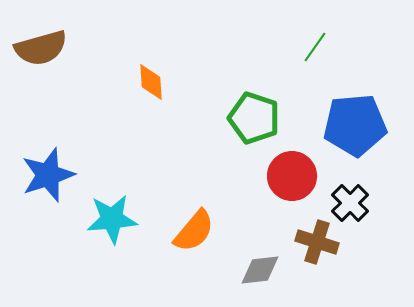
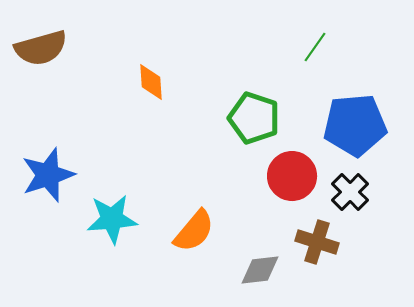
black cross: moved 11 px up
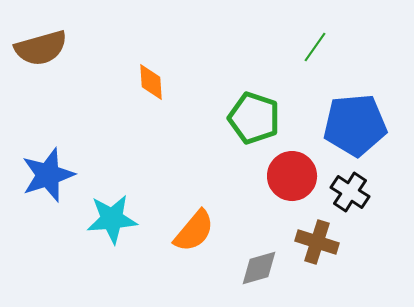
black cross: rotated 12 degrees counterclockwise
gray diamond: moved 1 px left, 2 px up; rotated 9 degrees counterclockwise
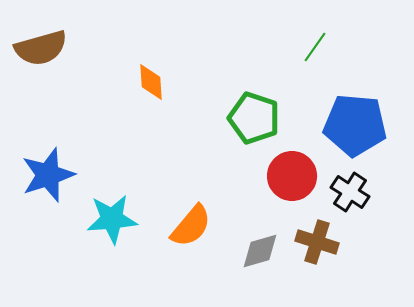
blue pentagon: rotated 10 degrees clockwise
orange semicircle: moved 3 px left, 5 px up
gray diamond: moved 1 px right, 17 px up
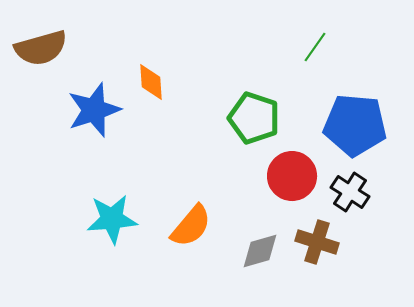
blue star: moved 46 px right, 65 px up
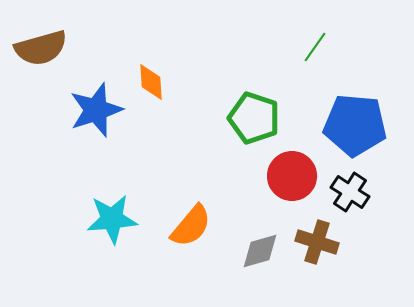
blue star: moved 2 px right
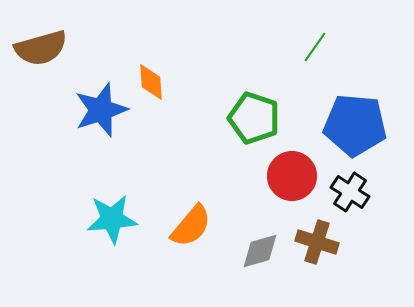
blue star: moved 5 px right
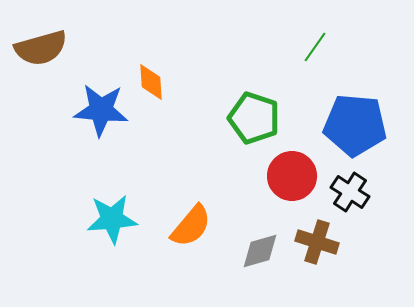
blue star: rotated 24 degrees clockwise
